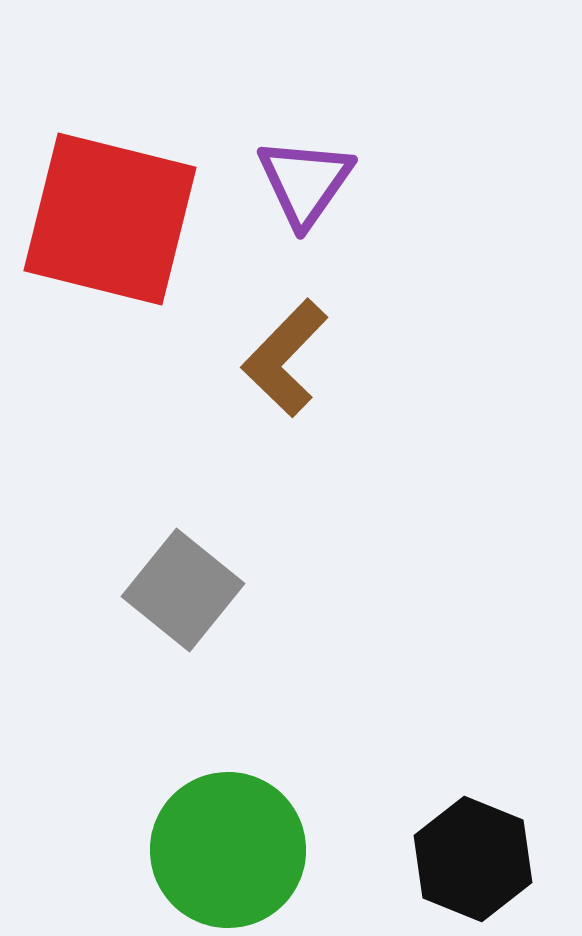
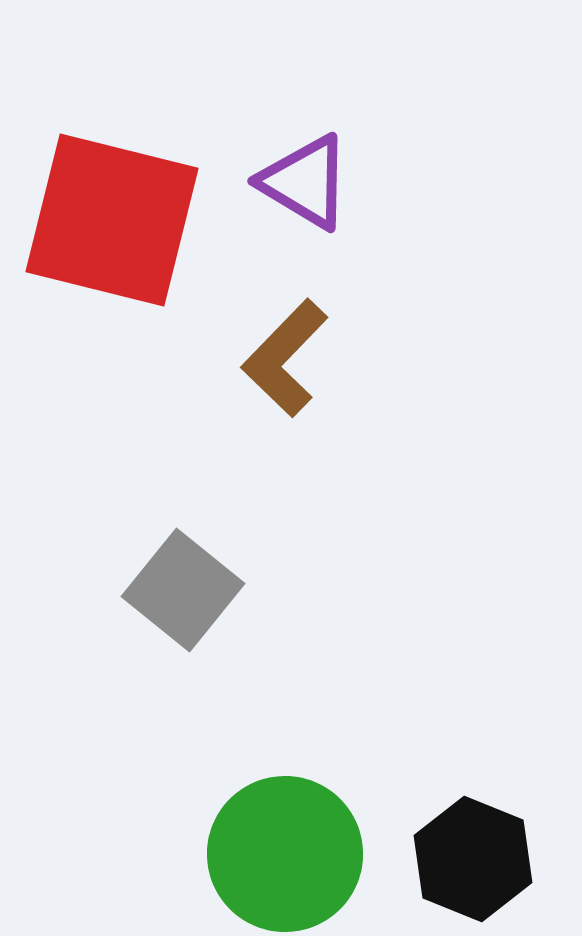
purple triangle: rotated 34 degrees counterclockwise
red square: moved 2 px right, 1 px down
green circle: moved 57 px right, 4 px down
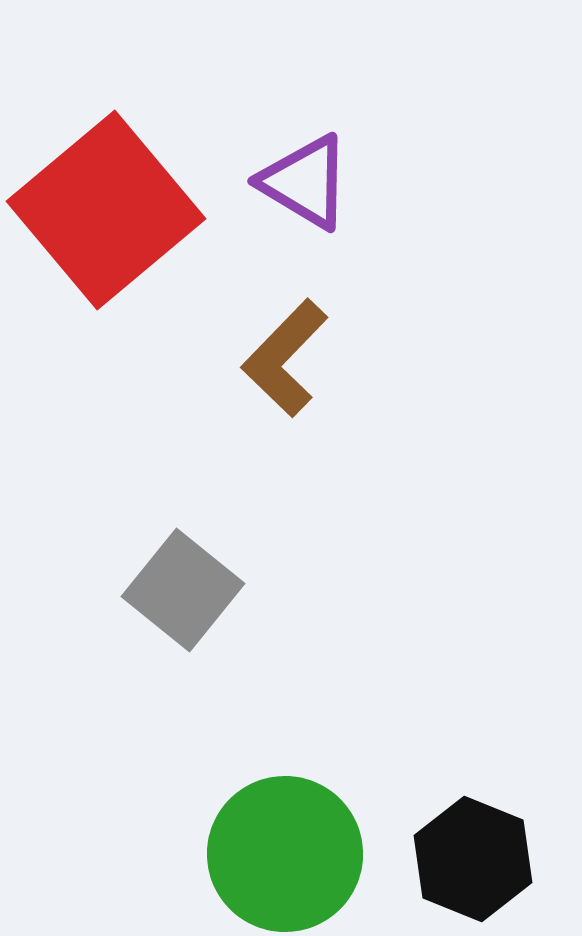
red square: moved 6 px left, 10 px up; rotated 36 degrees clockwise
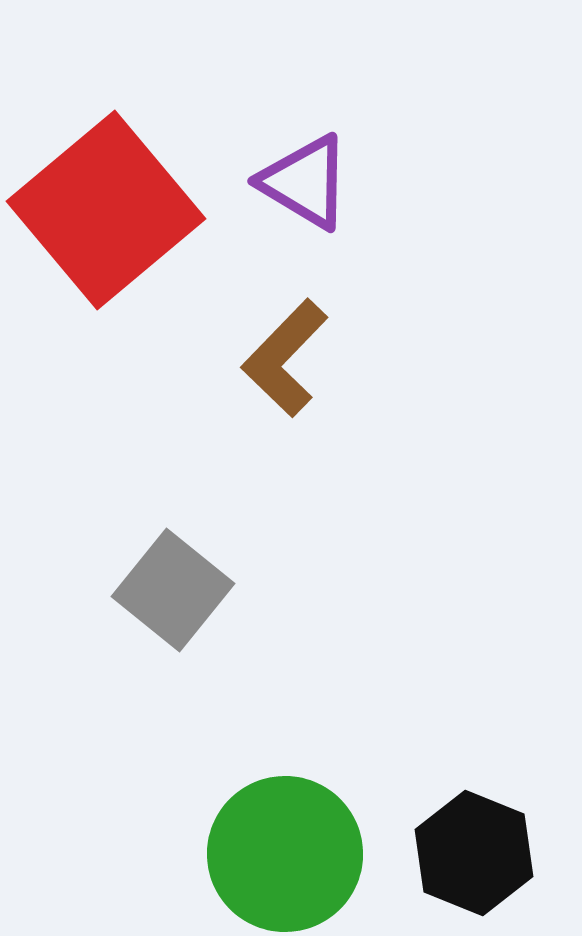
gray square: moved 10 px left
black hexagon: moved 1 px right, 6 px up
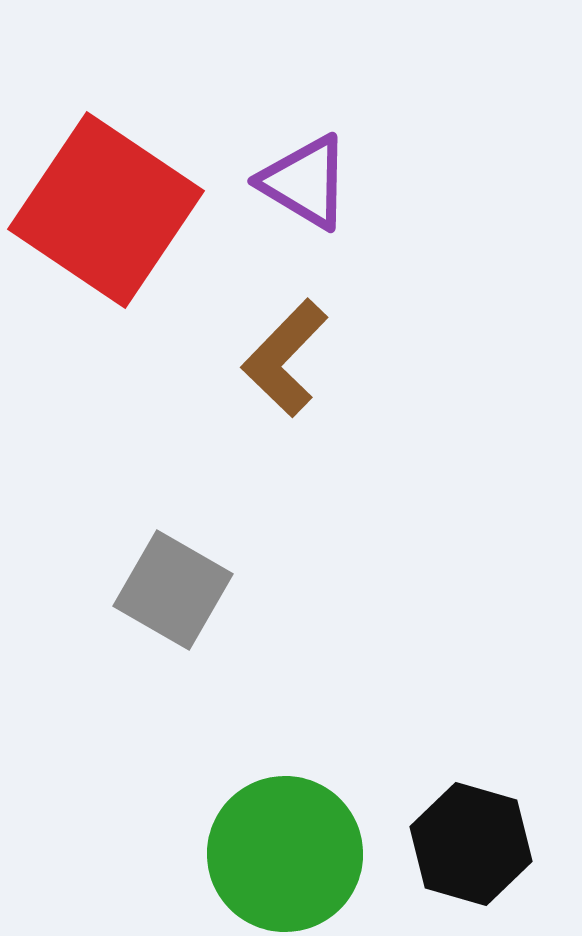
red square: rotated 16 degrees counterclockwise
gray square: rotated 9 degrees counterclockwise
black hexagon: moved 3 px left, 9 px up; rotated 6 degrees counterclockwise
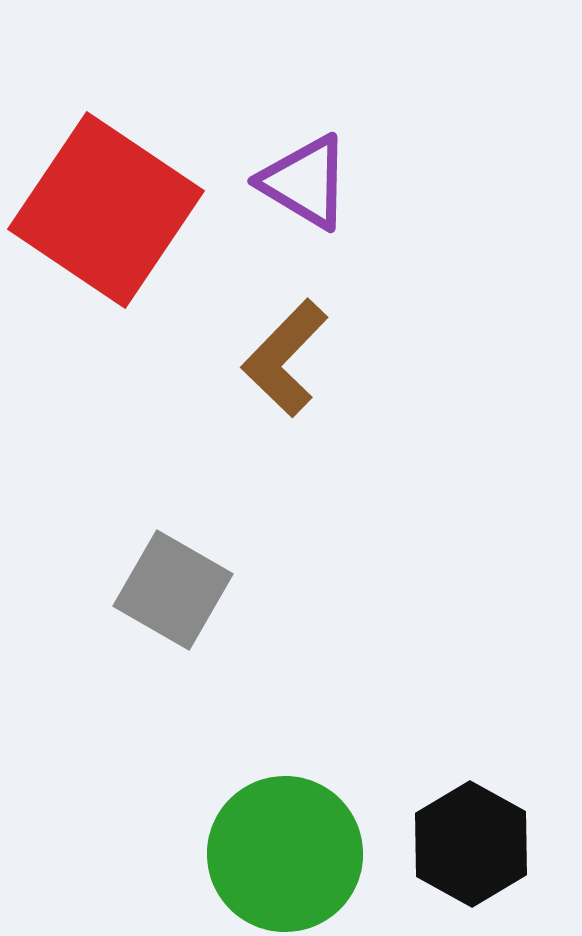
black hexagon: rotated 13 degrees clockwise
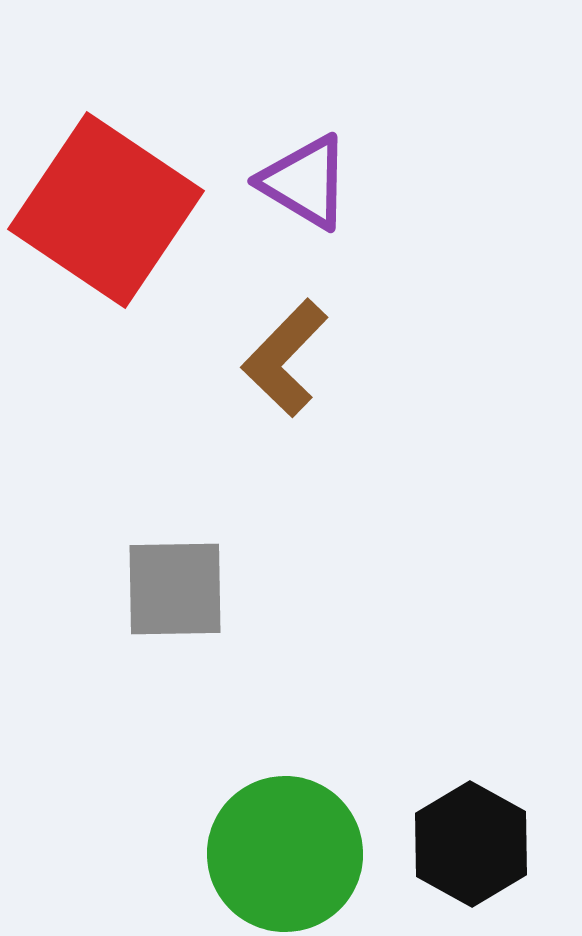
gray square: moved 2 px right, 1 px up; rotated 31 degrees counterclockwise
